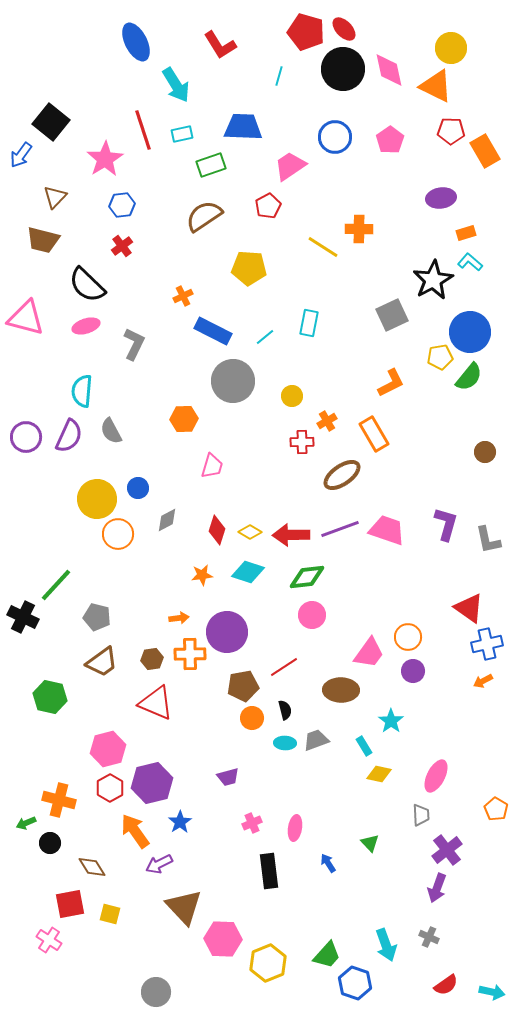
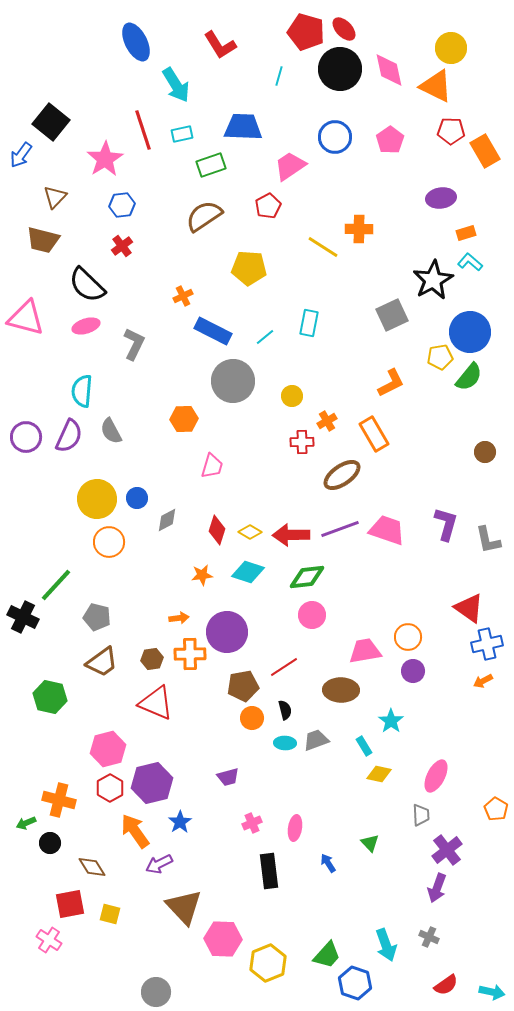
black circle at (343, 69): moved 3 px left
blue circle at (138, 488): moved 1 px left, 10 px down
orange circle at (118, 534): moved 9 px left, 8 px down
pink trapezoid at (369, 653): moved 4 px left, 2 px up; rotated 136 degrees counterclockwise
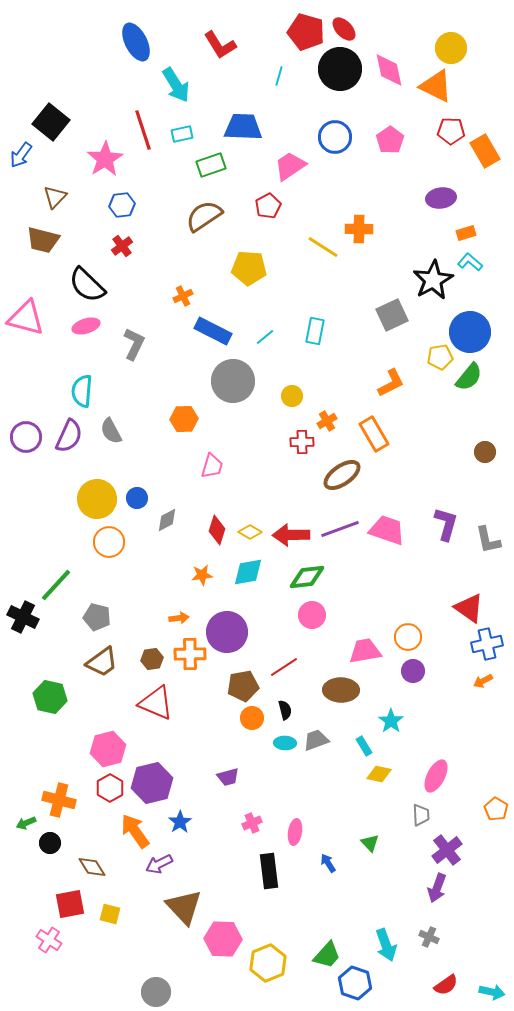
cyan rectangle at (309, 323): moved 6 px right, 8 px down
cyan diamond at (248, 572): rotated 28 degrees counterclockwise
pink ellipse at (295, 828): moved 4 px down
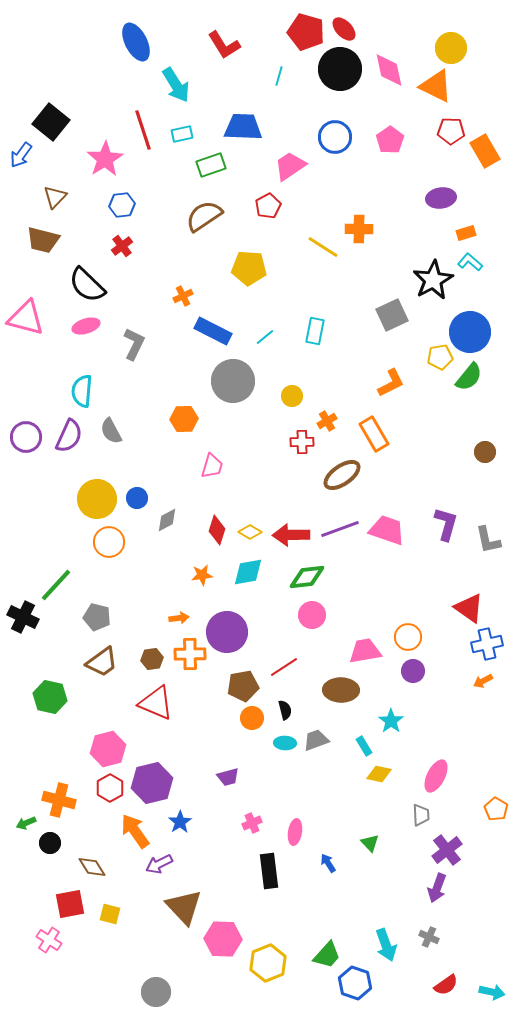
red L-shape at (220, 45): moved 4 px right
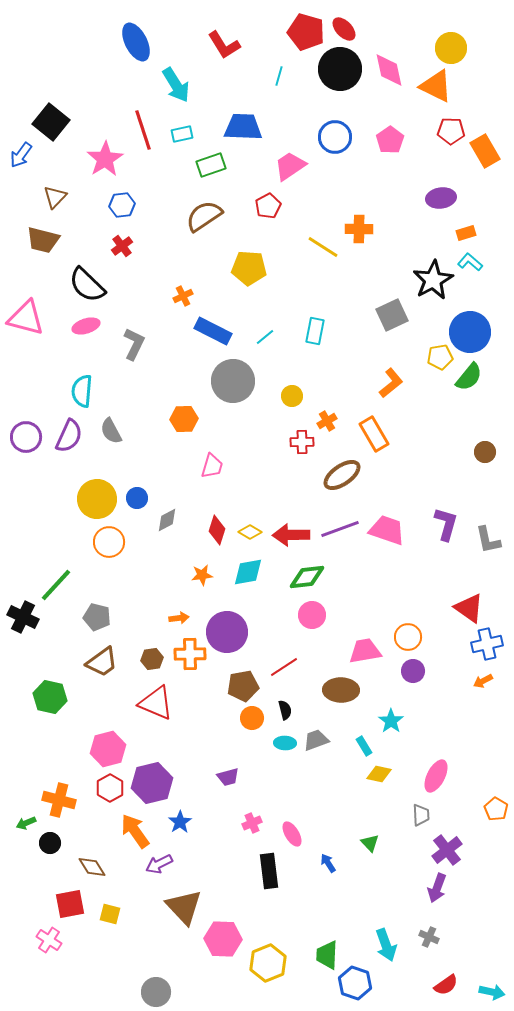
orange L-shape at (391, 383): rotated 12 degrees counterclockwise
pink ellipse at (295, 832): moved 3 px left, 2 px down; rotated 40 degrees counterclockwise
green trapezoid at (327, 955): rotated 140 degrees clockwise
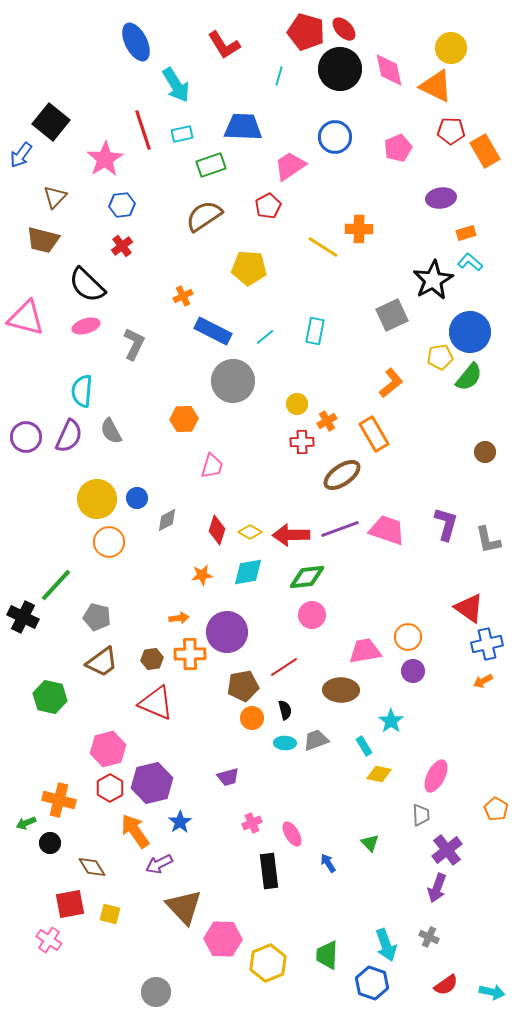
pink pentagon at (390, 140): moved 8 px right, 8 px down; rotated 12 degrees clockwise
yellow circle at (292, 396): moved 5 px right, 8 px down
blue hexagon at (355, 983): moved 17 px right
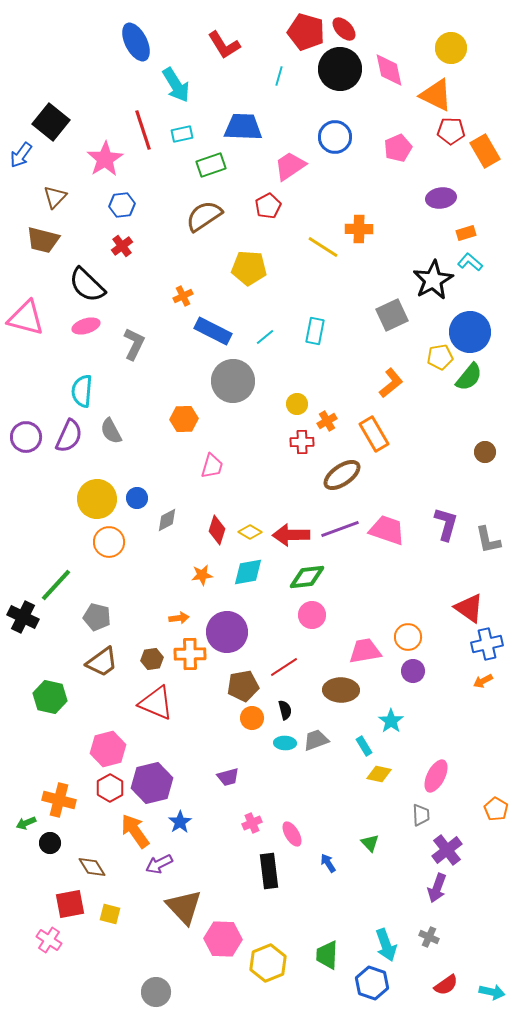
orange triangle at (436, 86): moved 9 px down
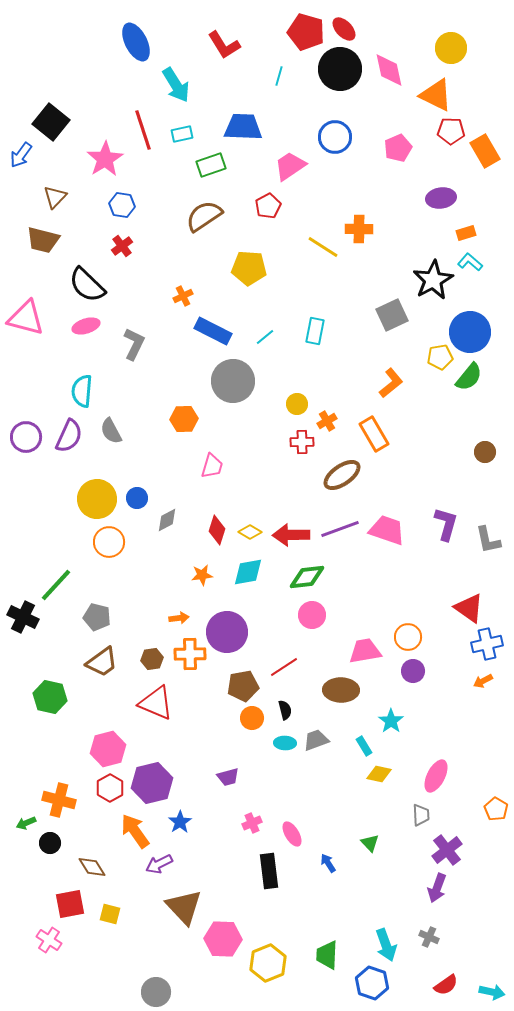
blue hexagon at (122, 205): rotated 15 degrees clockwise
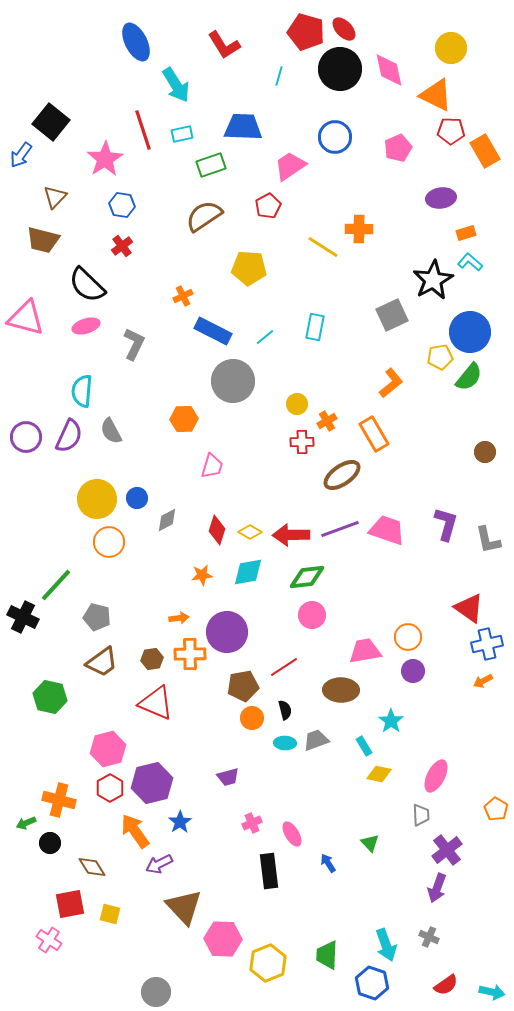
cyan rectangle at (315, 331): moved 4 px up
